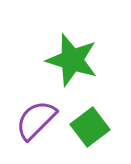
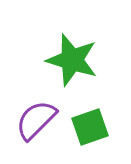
green square: rotated 18 degrees clockwise
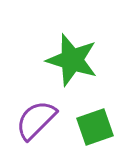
green square: moved 5 px right
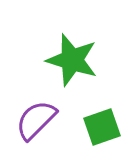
green square: moved 7 px right
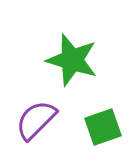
green square: moved 1 px right
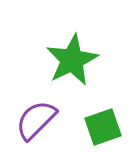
green star: rotated 28 degrees clockwise
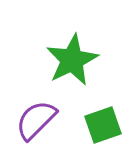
green square: moved 2 px up
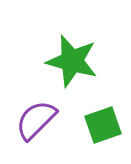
green star: moved 1 px down; rotated 30 degrees counterclockwise
